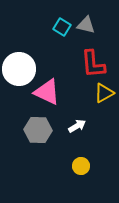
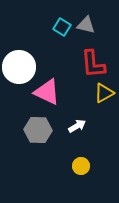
white circle: moved 2 px up
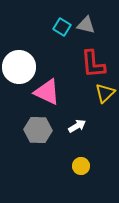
yellow triangle: moved 1 px right; rotated 15 degrees counterclockwise
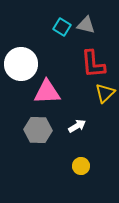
white circle: moved 2 px right, 3 px up
pink triangle: rotated 28 degrees counterclockwise
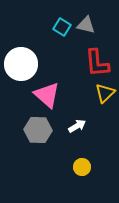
red L-shape: moved 4 px right, 1 px up
pink triangle: moved 3 px down; rotated 44 degrees clockwise
yellow circle: moved 1 px right, 1 px down
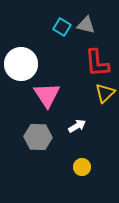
pink triangle: rotated 16 degrees clockwise
gray hexagon: moved 7 px down
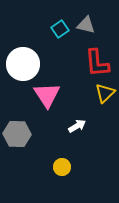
cyan square: moved 2 px left, 2 px down; rotated 24 degrees clockwise
white circle: moved 2 px right
gray hexagon: moved 21 px left, 3 px up
yellow circle: moved 20 px left
